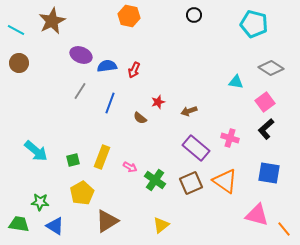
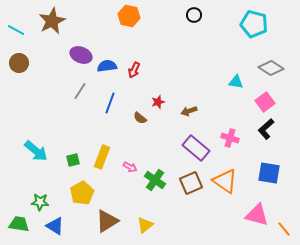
yellow triangle: moved 16 px left
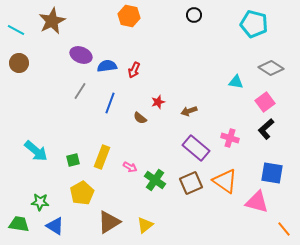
blue square: moved 3 px right
pink triangle: moved 13 px up
brown triangle: moved 2 px right, 1 px down
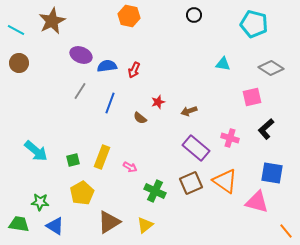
cyan triangle: moved 13 px left, 18 px up
pink square: moved 13 px left, 5 px up; rotated 24 degrees clockwise
green cross: moved 11 px down; rotated 10 degrees counterclockwise
orange line: moved 2 px right, 2 px down
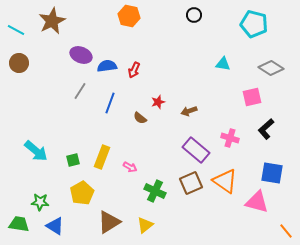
purple rectangle: moved 2 px down
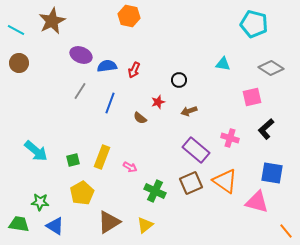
black circle: moved 15 px left, 65 px down
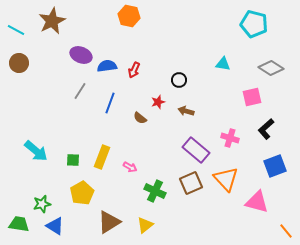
brown arrow: moved 3 px left; rotated 35 degrees clockwise
green square: rotated 16 degrees clockwise
blue square: moved 3 px right, 7 px up; rotated 30 degrees counterclockwise
orange triangle: moved 1 px right, 2 px up; rotated 12 degrees clockwise
green star: moved 2 px right, 2 px down; rotated 18 degrees counterclockwise
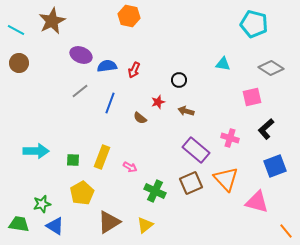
gray line: rotated 18 degrees clockwise
cyan arrow: rotated 40 degrees counterclockwise
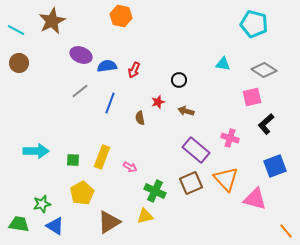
orange hexagon: moved 8 px left
gray diamond: moved 7 px left, 2 px down
brown semicircle: rotated 40 degrees clockwise
black L-shape: moved 5 px up
pink triangle: moved 2 px left, 3 px up
yellow triangle: moved 9 px up; rotated 24 degrees clockwise
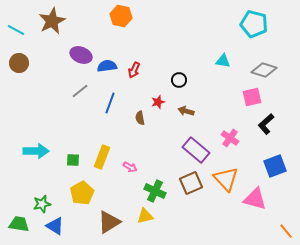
cyan triangle: moved 3 px up
gray diamond: rotated 15 degrees counterclockwise
pink cross: rotated 18 degrees clockwise
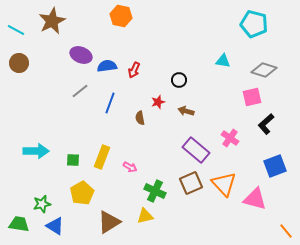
orange triangle: moved 2 px left, 5 px down
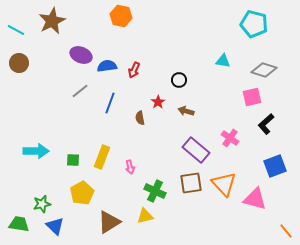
red star: rotated 16 degrees counterclockwise
pink arrow: rotated 48 degrees clockwise
brown square: rotated 15 degrees clockwise
blue triangle: rotated 12 degrees clockwise
